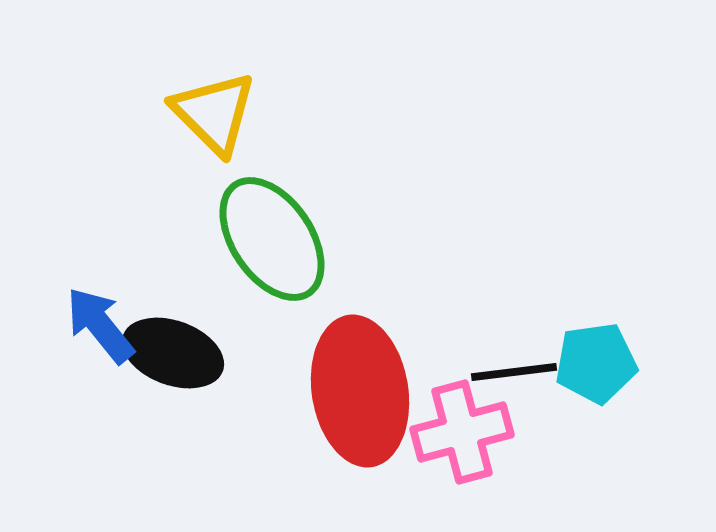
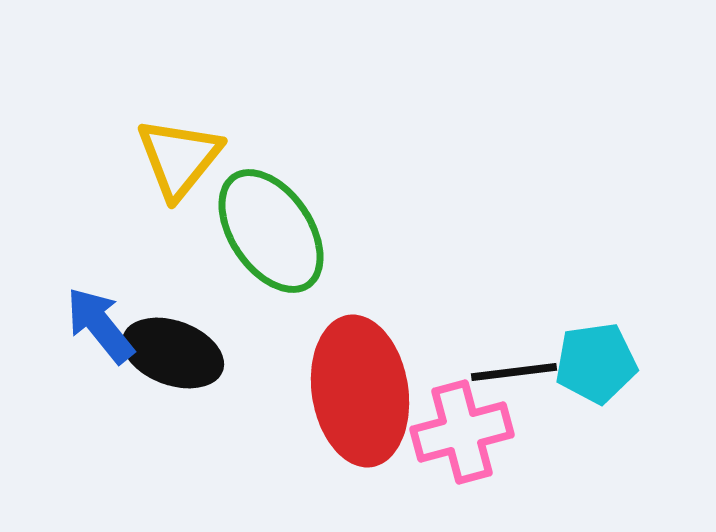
yellow triangle: moved 35 px left, 45 px down; rotated 24 degrees clockwise
green ellipse: moved 1 px left, 8 px up
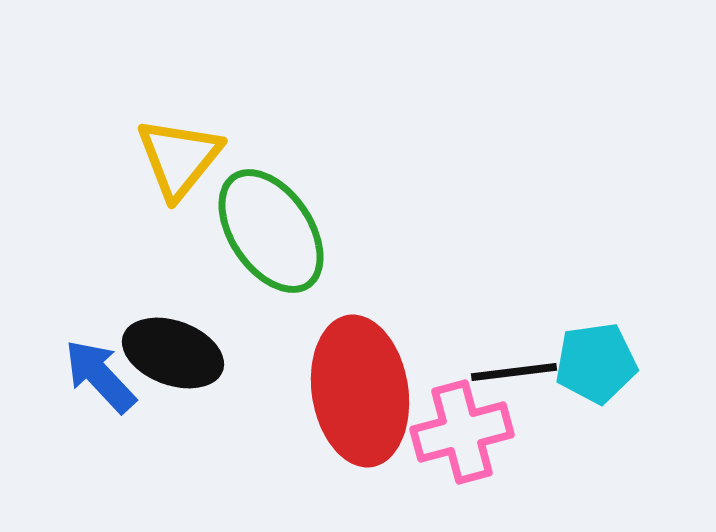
blue arrow: moved 51 px down; rotated 4 degrees counterclockwise
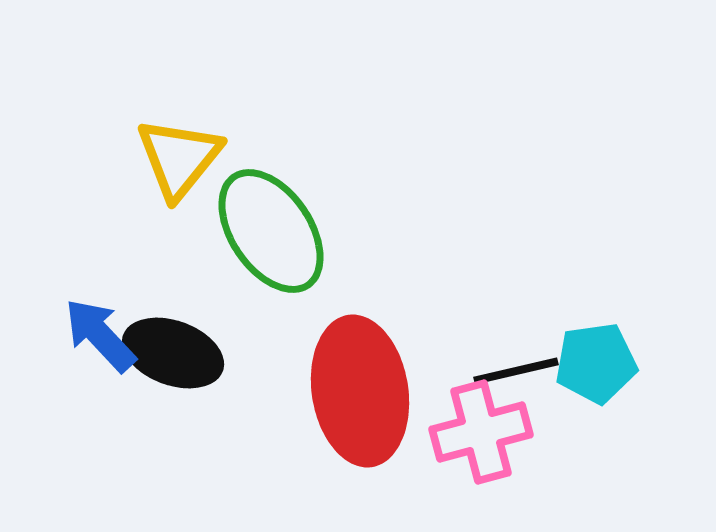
black line: moved 2 px right, 1 px up; rotated 6 degrees counterclockwise
blue arrow: moved 41 px up
pink cross: moved 19 px right
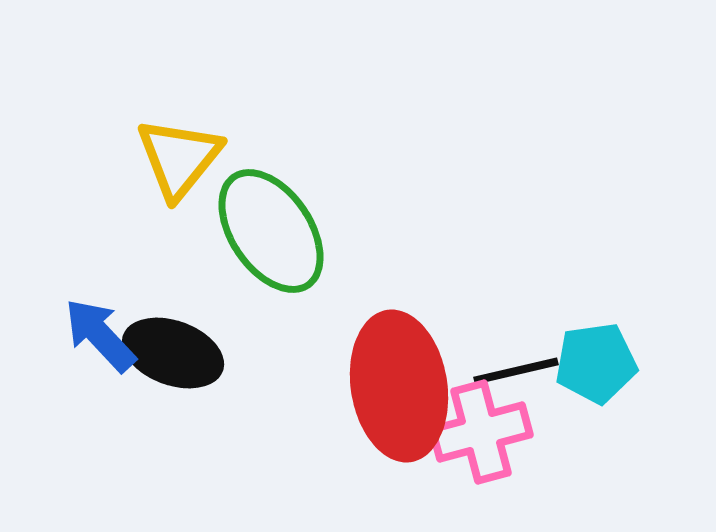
red ellipse: moved 39 px right, 5 px up
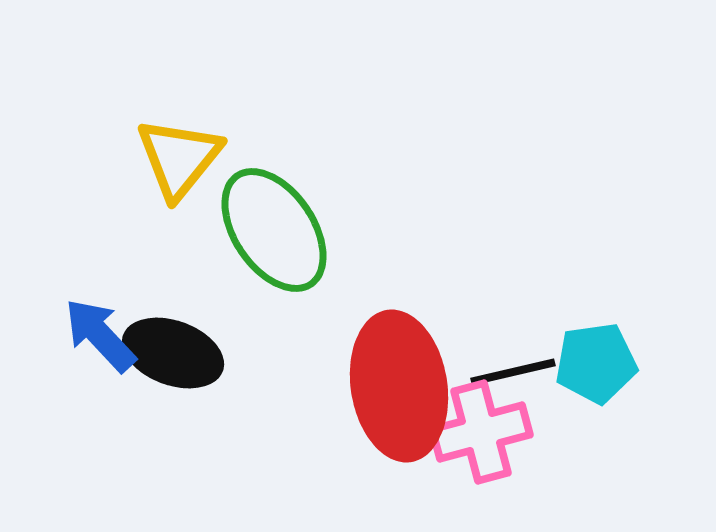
green ellipse: moved 3 px right, 1 px up
black line: moved 3 px left, 1 px down
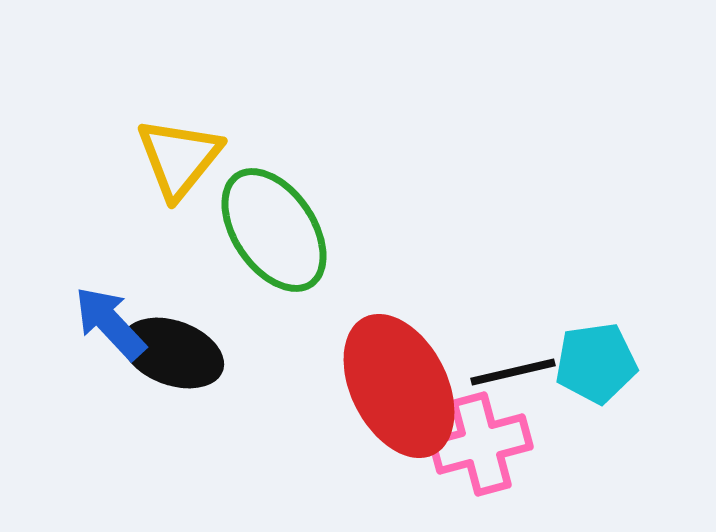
blue arrow: moved 10 px right, 12 px up
red ellipse: rotated 18 degrees counterclockwise
pink cross: moved 12 px down
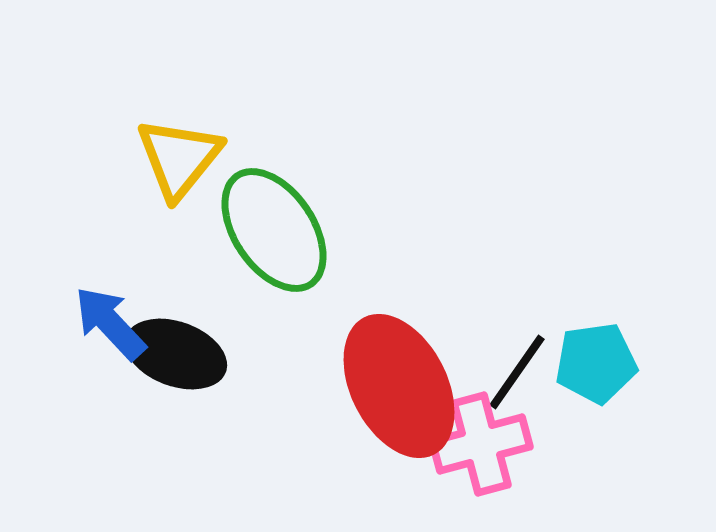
black ellipse: moved 3 px right, 1 px down
black line: moved 4 px right; rotated 42 degrees counterclockwise
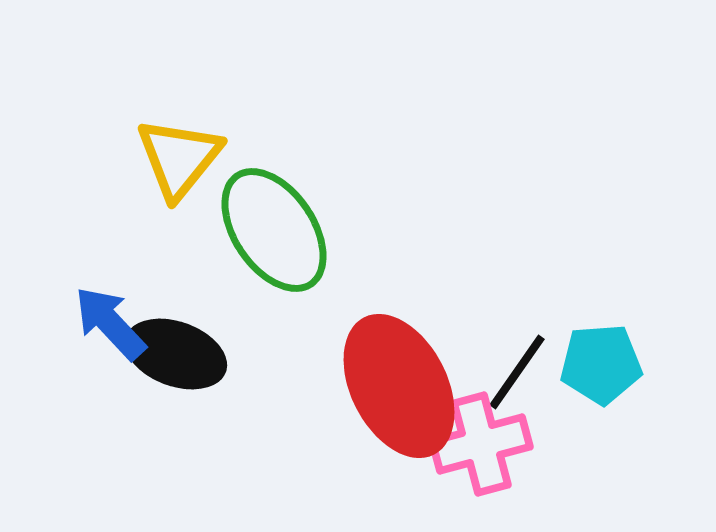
cyan pentagon: moved 5 px right, 1 px down; rotated 4 degrees clockwise
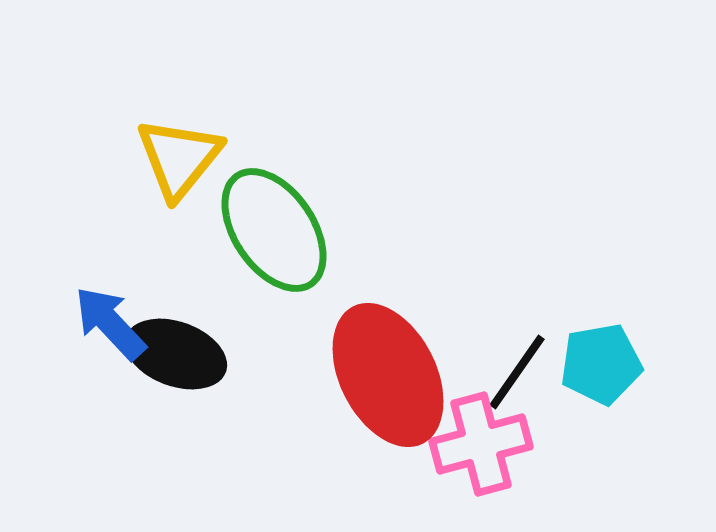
cyan pentagon: rotated 6 degrees counterclockwise
red ellipse: moved 11 px left, 11 px up
